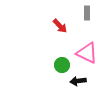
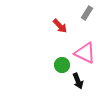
gray rectangle: rotated 32 degrees clockwise
pink triangle: moved 2 px left
black arrow: rotated 105 degrees counterclockwise
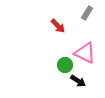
red arrow: moved 2 px left
green circle: moved 3 px right
black arrow: rotated 35 degrees counterclockwise
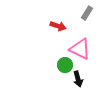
red arrow: rotated 28 degrees counterclockwise
pink triangle: moved 5 px left, 4 px up
black arrow: moved 2 px up; rotated 42 degrees clockwise
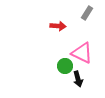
red arrow: rotated 14 degrees counterclockwise
pink triangle: moved 2 px right, 4 px down
green circle: moved 1 px down
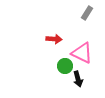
red arrow: moved 4 px left, 13 px down
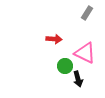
pink triangle: moved 3 px right
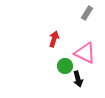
red arrow: rotated 77 degrees counterclockwise
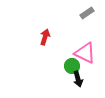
gray rectangle: rotated 24 degrees clockwise
red arrow: moved 9 px left, 2 px up
green circle: moved 7 px right
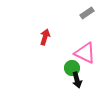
green circle: moved 2 px down
black arrow: moved 1 px left, 1 px down
